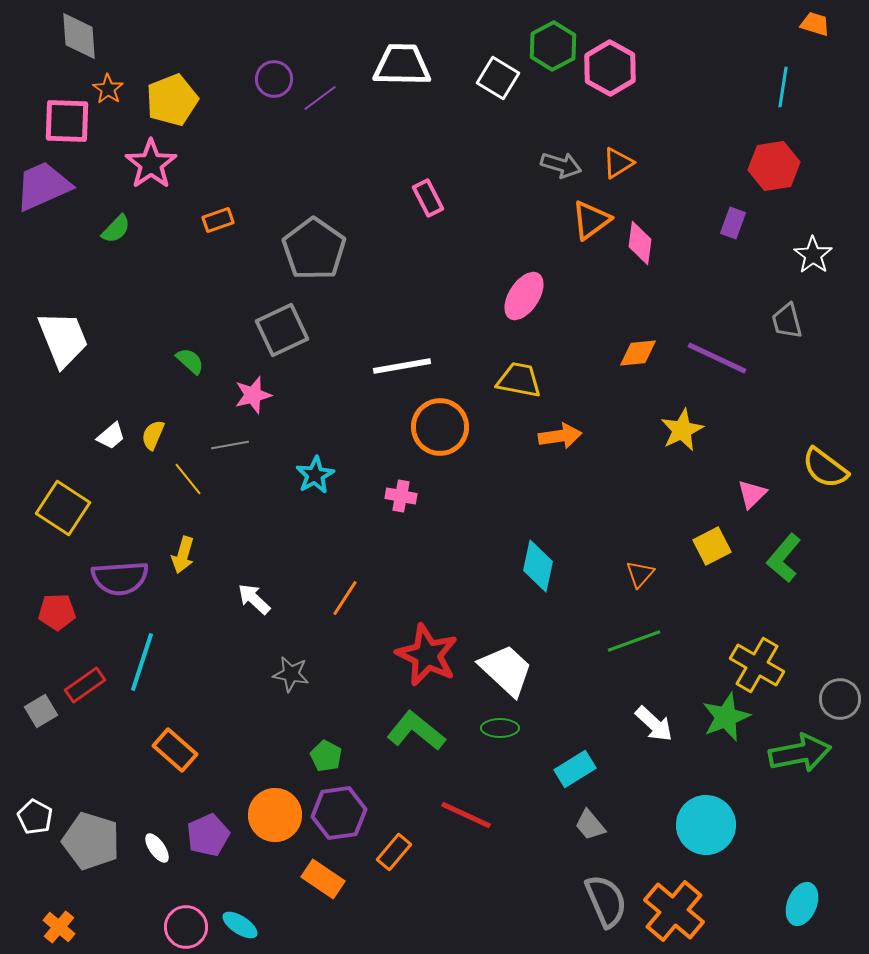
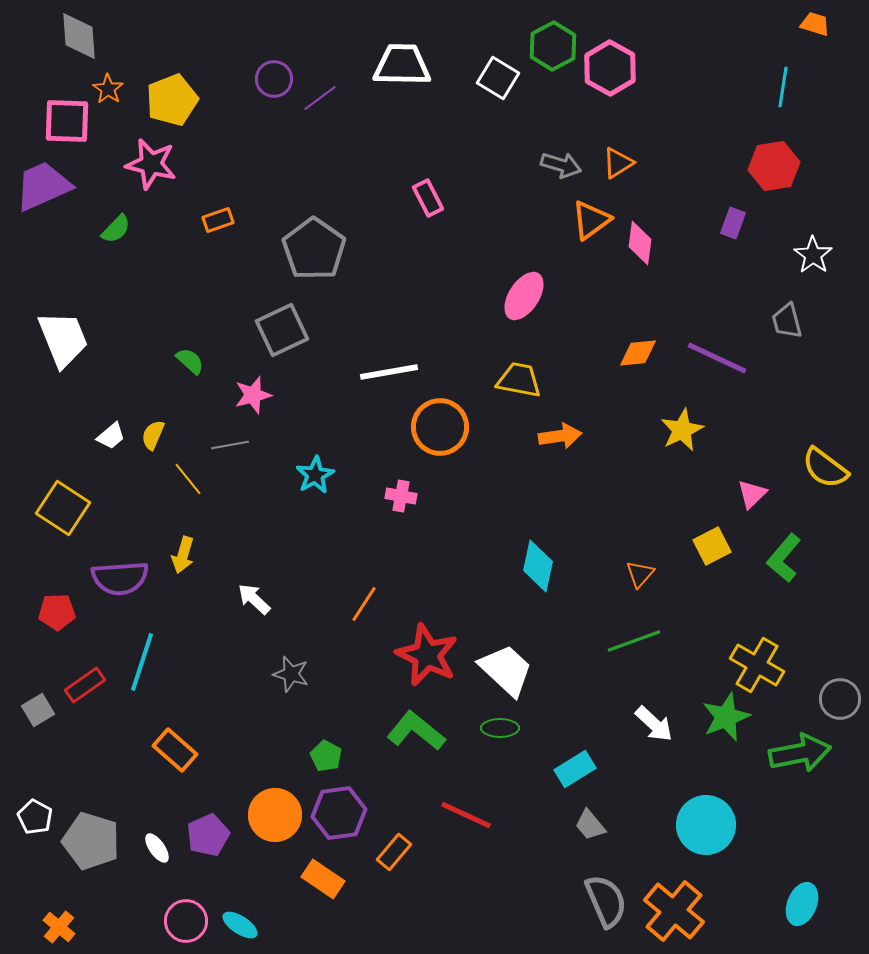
pink star at (151, 164): rotated 24 degrees counterclockwise
white line at (402, 366): moved 13 px left, 6 px down
orange line at (345, 598): moved 19 px right, 6 px down
gray star at (291, 674): rotated 6 degrees clockwise
gray square at (41, 711): moved 3 px left, 1 px up
pink circle at (186, 927): moved 6 px up
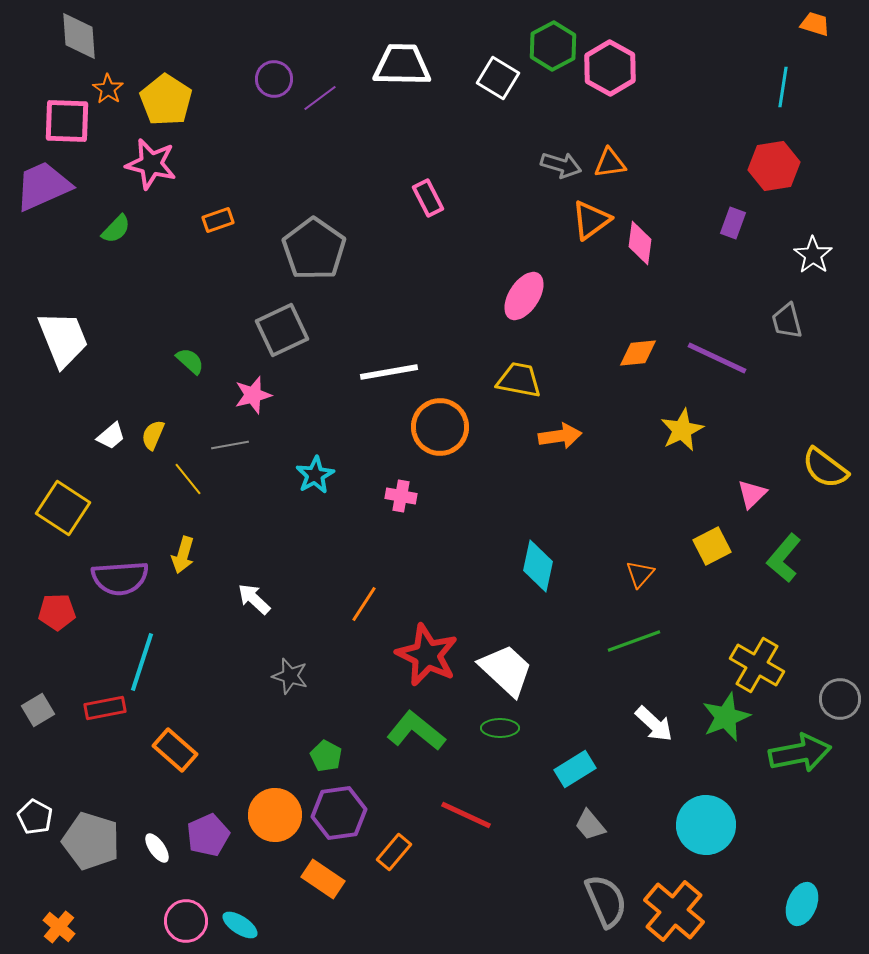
yellow pentagon at (172, 100): moved 6 px left; rotated 18 degrees counterclockwise
orange triangle at (618, 163): moved 8 px left; rotated 24 degrees clockwise
gray star at (291, 674): moved 1 px left, 2 px down
red rectangle at (85, 685): moved 20 px right, 23 px down; rotated 24 degrees clockwise
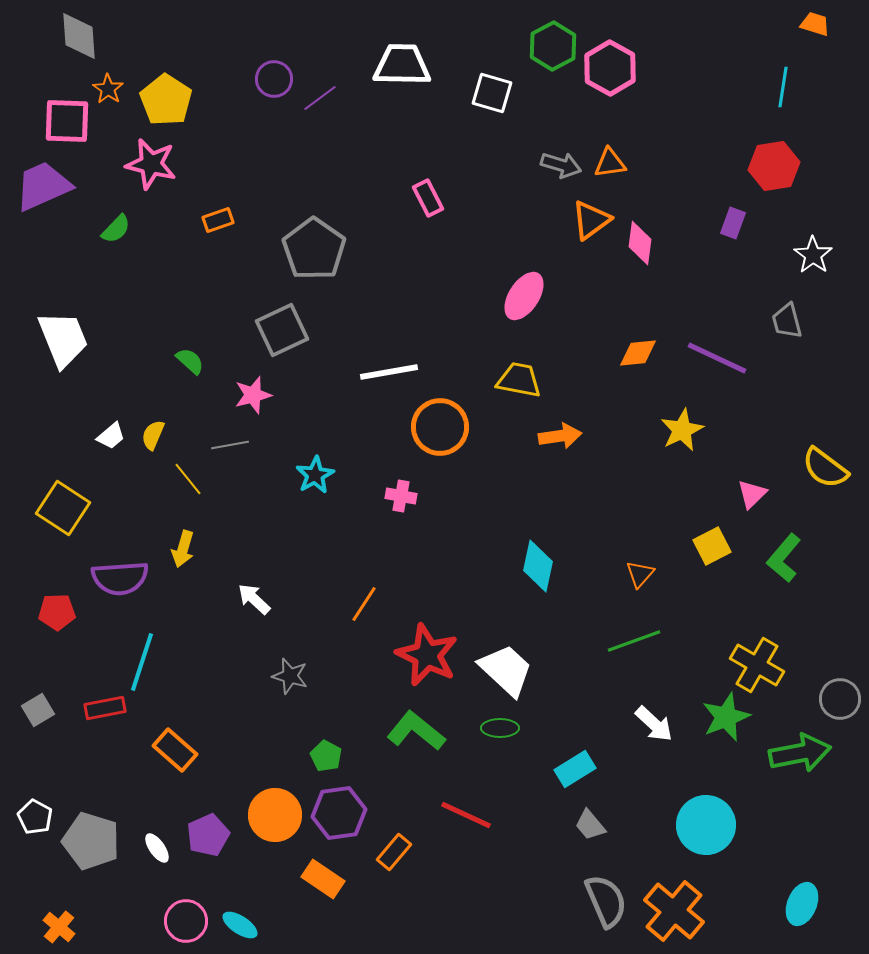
white square at (498, 78): moved 6 px left, 15 px down; rotated 15 degrees counterclockwise
yellow arrow at (183, 555): moved 6 px up
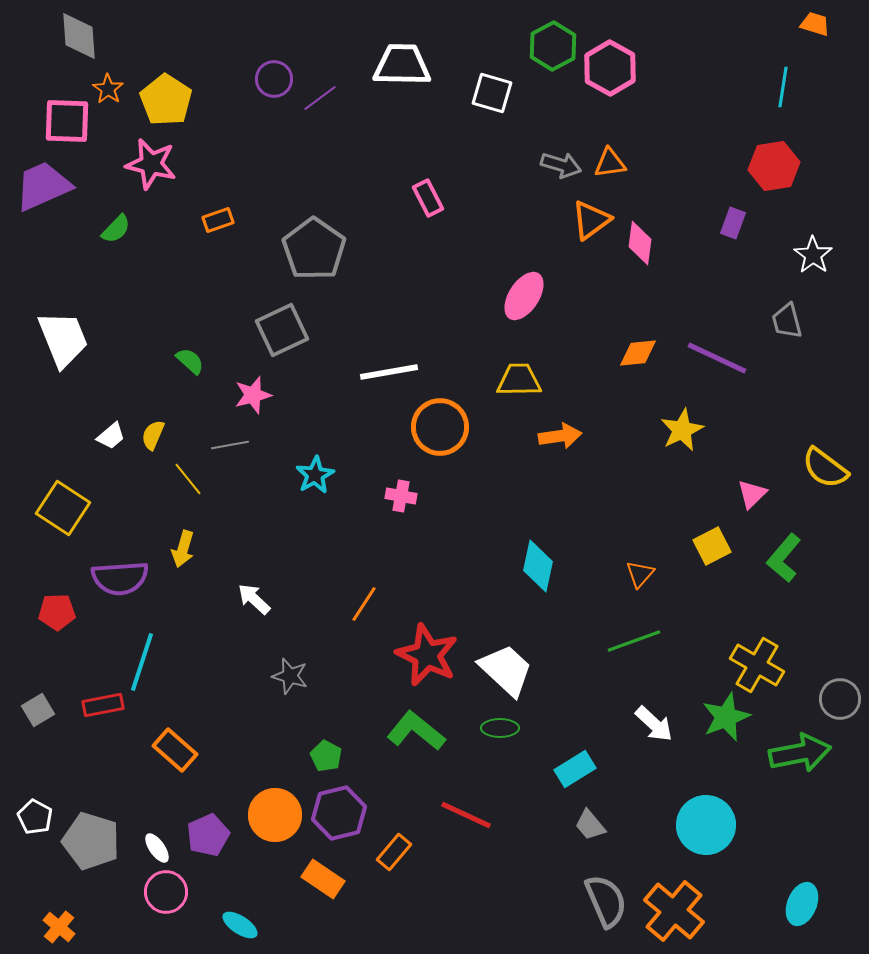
yellow trapezoid at (519, 380): rotated 12 degrees counterclockwise
red rectangle at (105, 708): moved 2 px left, 3 px up
purple hexagon at (339, 813): rotated 6 degrees counterclockwise
pink circle at (186, 921): moved 20 px left, 29 px up
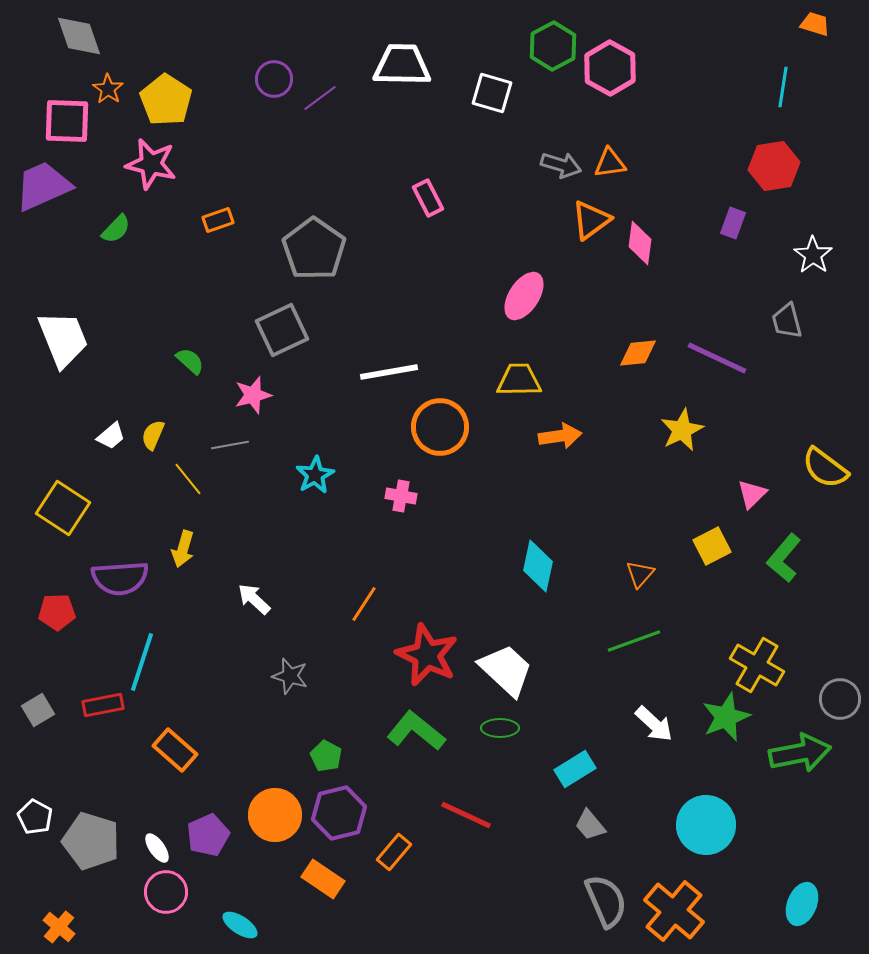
gray diamond at (79, 36): rotated 15 degrees counterclockwise
